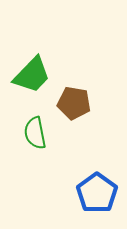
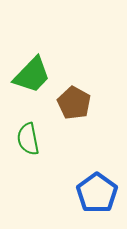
brown pentagon: rotated 20 degrees clockwise
green semicircle: moved 7 px left, 6 px down
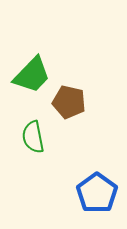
brown pentagon: moved 5 px left, 1 px up; rotated 16 degrees counterclockwise
green semicircle: moved 5 px right, 2 px up
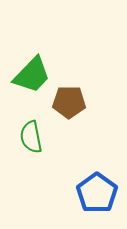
brown pentagon: rotated 12 degrees counterclockwise
green semicircle: moved 2 px left
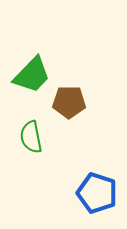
blue pentagon: rotated 18 degrees counterclockwise
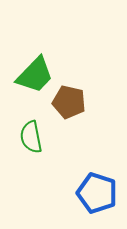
green trapezoid: moved 3 px right
brown pentagon: rotated 12 degrees clockwise
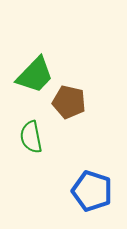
blue pentagon: moved 5 px left, 2 px up
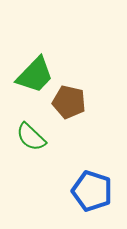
green semicircle: rotated 36 degrees counterclockwise
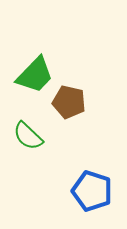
green semicircle: moved 3 px left, 1 px up
